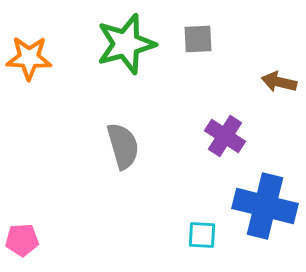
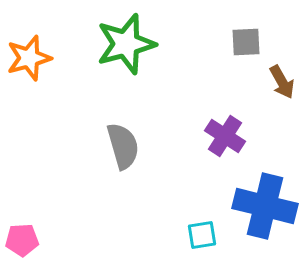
gray square: moved 48 px right, 3 px down
orange star: rotated 18 degrees counterclockwise
brown arrow: moved 3 px right; rotated 132 degrees counterclockwise
cyan square: rotated 12 degrees counterclockwise
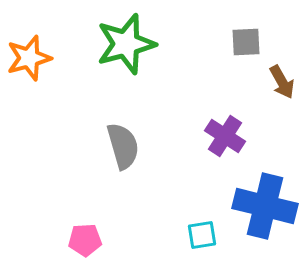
pink pentagon: moved 63 px right
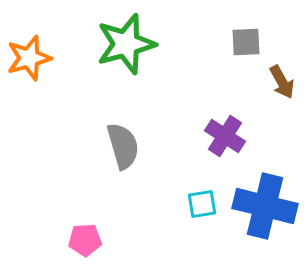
cyan square: moved 31 px up
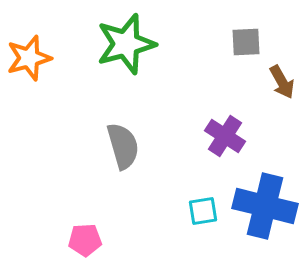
cyan square: moved 1 px right, 7 px down
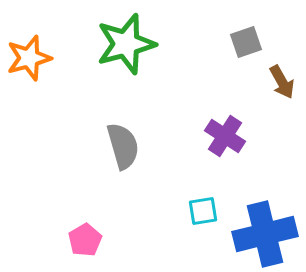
gray square: rotated 16 degrees counterclockwise
blue cross: moved 28 px down; rotated 28 degrees counterclockwise
pink pentagon: rotated 28 degrees counterclockwise
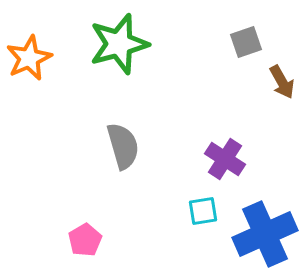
green star: moved 7 px left
orange star: rotated 9 degrees counterclockwise
purple cross: moved 23 px down
blue cross: rotated 10 degrees counterclockwise
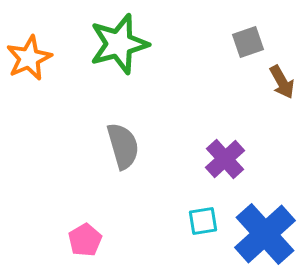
gray square: moved 2 px right
purple cross: rotated 15 degrees clockwise
cyan square: moved 10 px down
blue cross: rotated 18 degrees counterclockwise
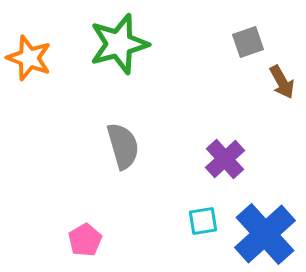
orange star: rotated 27 degrees counterclockwise
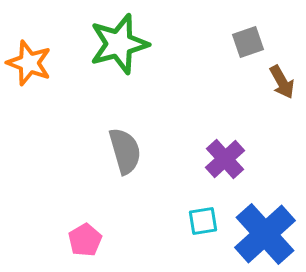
orange star: moved 5 px down
gray semicircle: moved 2 px right, 5 px down
